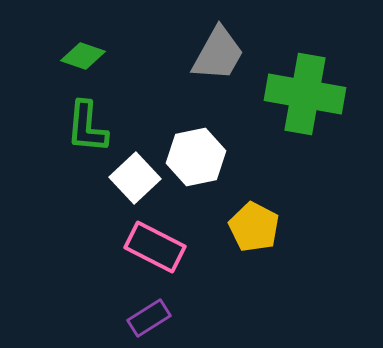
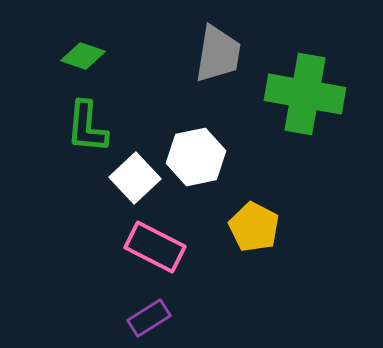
gray trapezoid: rotated 20 degrees counterclockwise
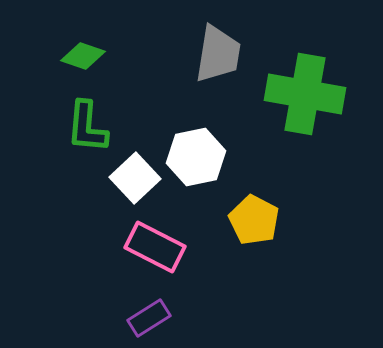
yellow pentagon: moved 7 px up
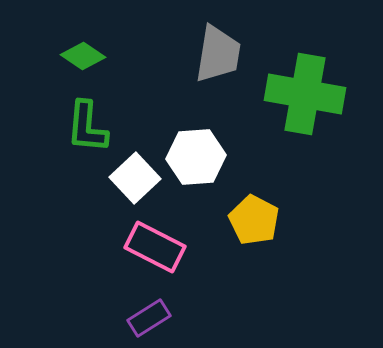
green diamond: rotated 15 degrees clockwise
white hexagon: rotated 8 degrees clockwise
